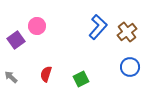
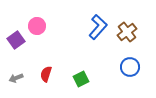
gray arrow: moved 5 px right, 1 px down; rotated 64 degrees counterclockwise
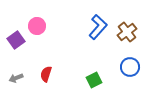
green square: moved 13 px right, 1 px down
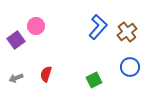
pink circle: moved 1 px left
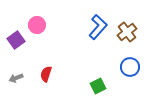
pink circle: moved 1 px right, 1 px up
green square: moved 4 px right, 6 px down
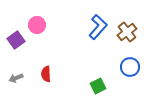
red semicircle: rotated 21 degrees counterclockwise
